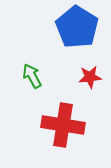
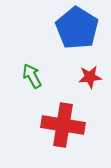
blue pentagon: moved 1 px down
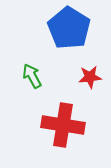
blue pentagon: moved 8 px left
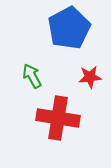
blue pentagon: rotated 12 degrees clockwise
red cross: moved 5 px left, 7 px up
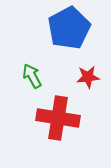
red star: moved 2 px left
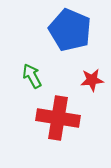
blue pentagon: moved 1 px right, 2 px down; rotated 21 degrees counterclockwise
red star: moved 4 px right, 3 px down
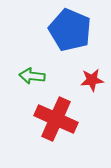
green arrow: rotated 55 degrees counterclockwise
red cross: moved 2 px left, 1 px down; rotated 15 degrees clockwise
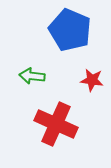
red star: rotated 15 degrees clockwise
red cross: moved 5 px down
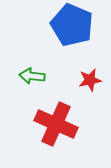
blue pentagon: moved 2 px right, 5 px up
red star: moved 2 px left; rotated 20 degrees counterclockwise
